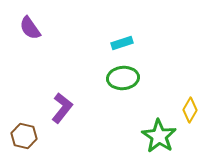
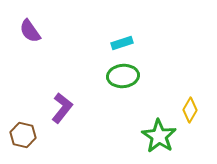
purple semicircle: moved 3 px down
green ellipse: moved 2 px up
brown hexagon: moved 1 px left, 1 px up
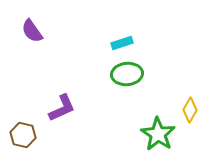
purple semicircle: moved 2 px right
green ellipse: moved 4 px right, 2 px up
purple L-shape: rotated 28 degrees clockwise
green star: moved 1 px left, 2 px up
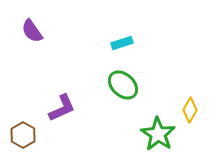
green ellipse: moved 4 px left, 11 px down; rotated 48 degrees clockwise
brown hexagon: rotated 15 degrees clockwise
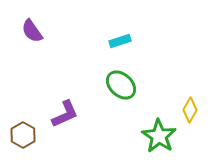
cyan rectangle: moved 2 px left, 2 px up
green ellipse: moved 2 px left
purple L-shape: moved 3 px right, 6 px down
green star: moved 1 px right, 2 px down
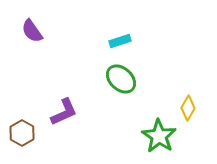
green ellipse: moved 6 px up
yellow diamond: moved 2 px left, 2 px up
purple L-shape: moved 1 px left, 2 px up
brown hexagon: moved 1 px left, 2 px up
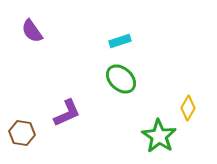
purple L-shape: moved 3 px right, 1 px down
brown hexagon: rotated 20 degrees counterclockwise
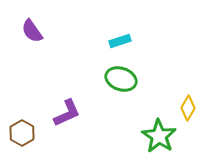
green ellipse: rotated 24 degrees counterclockwise
brown hexagon: rotated 20 degrees clockwise
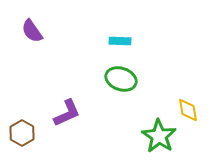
cyan rectangle: rotated 20 degrees clockwise
yellow diamond: moved 2 px down; rotated 40 degrees counterclockwise
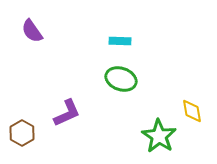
yellow diamond: moved 4 px right, 1 px down
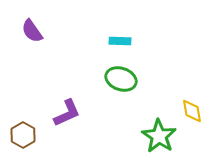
brown hexagon: moved 1 px right, 2 px down
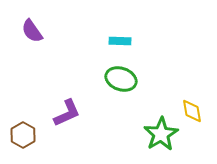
green star: moved 2 px right, 2 px up; rotated 8 degrees clockwise
